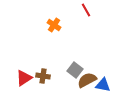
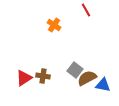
brown semicircle: moved 2 px up
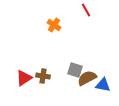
gray square: rotated 21 degrees counterclockwise
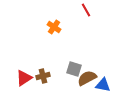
orange cross: moved 2 px down
gray square: moved 1 px left, 1 px up
brown cross: rotated 24 degrees counterclockwise
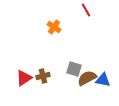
blue triangle: moved 5 px up
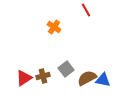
gray square: moved 8 px left; rotated 35 degrees clockwise
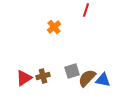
red line: rotated 48 degrees clockwise
orange cross: rotated 16 degrees clockwise
gray square: moved 6 px right, 2 px down; rotated 21 degrees clockwise
brown semicircle: rotated 18 degrees counterclockwise
